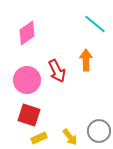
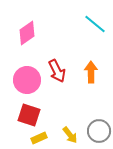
orange arrow: moved 5 px right, 12 px down
yellow arrow: moved 2 px up
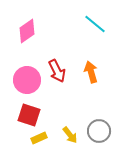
pink diamond: moved 2 px up
orange arrow: rotated 15 degrees counterclockwise
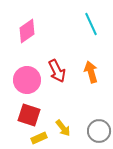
cyan line: moved 4 px left; rotated 25 degrees clockwise
yellow arrow: moved 7 px left, 7 px up
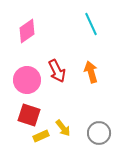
gray circle: moved 2 px down
yellow rectangle: moved 2 px right, 2 px up
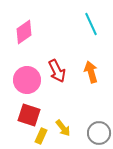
pink diamond: moved 3 px left, 1 px down
yellow rectangle: rotated 42 degrees counterclockwise
